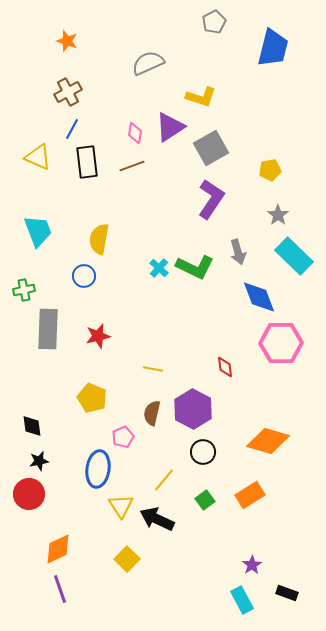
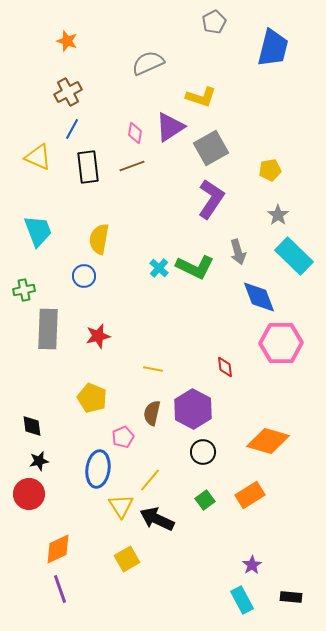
black rectangle at (87, 162): moved 1 px right, 5 px down
yellow line at (164, 480): moved 14 px left
yellow square at (127, 559): rotated 15 degrees clockwise
black rectangle at (287, 593): moved 4 px right, 4 px down; rotated 15 degrees counterclockwise
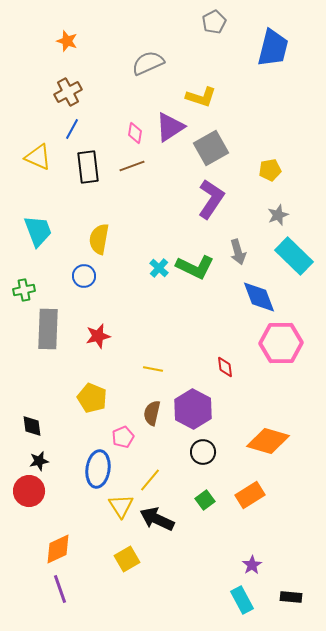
gray star at (278, 215): rotated 15 degrees clockwise
red circle at (29, 494): moved 3 px up
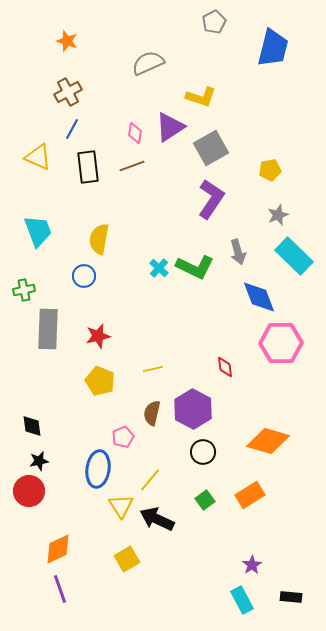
yellow line at (153, 369): rotated 24 degrees counterclockwise
yellow pentagon at (92, 398): moved 8 px right, 17 px up
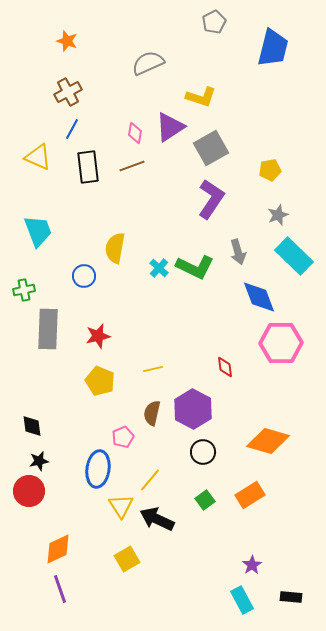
yellow semicircle at (99, 239): moved 16 px right, 9 px down
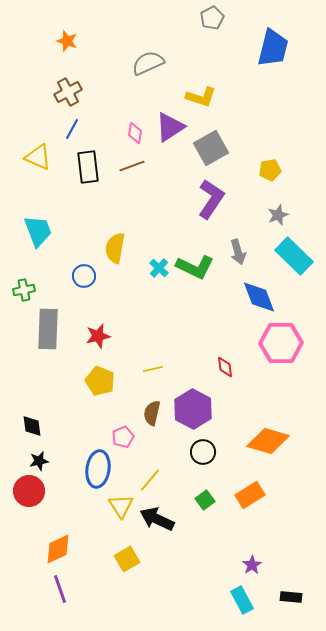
gray pentagon at (214, 22): moved 2 px left, 4 px up
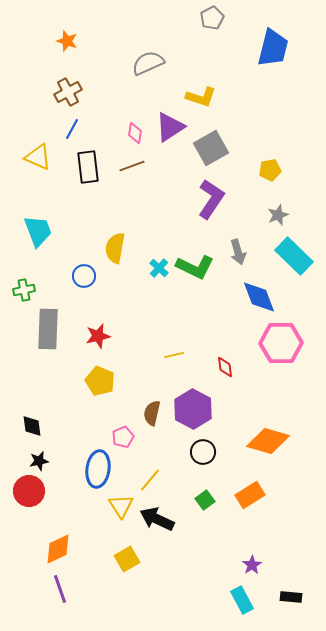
yellow line at (153, 369): moved 21 px right, 14 px up
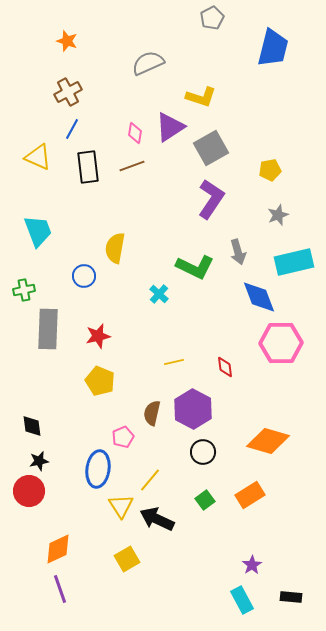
cyan rectangle at (294, 256): moved 6 px down; rotated 57 degrees counterclockwise
cyan cross at (159, 268): moved 26 px down
yellow line at (174, 355): moved 7 px down
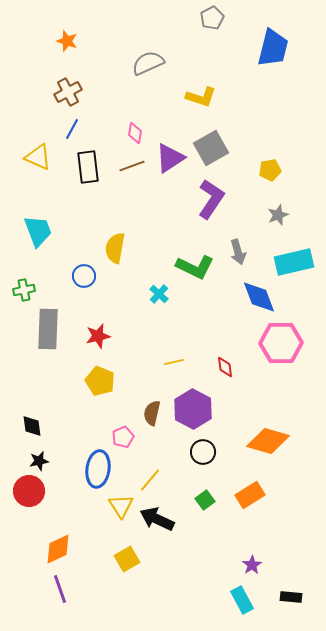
purple triangle at (170, 127): moved 31 px down
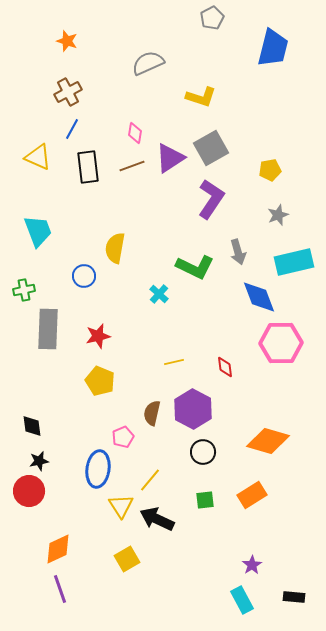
orange rectangle at (250, 495): moved 2 px right
green square at (205, 500): rotated 30 degrees clockwise
black rectangle at (291, 597): moved 3 px right
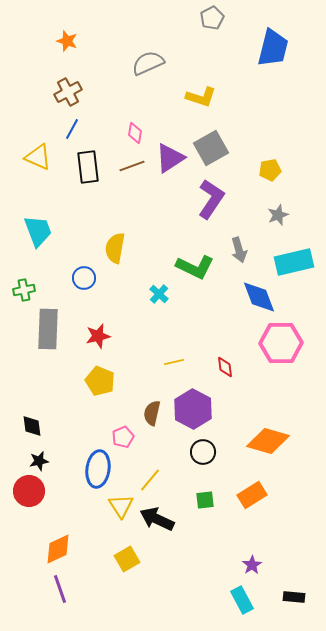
gray arrow at (238, 252): moved 1 px right, 2 px up
blue circle at (84, 276): moved 2 px down
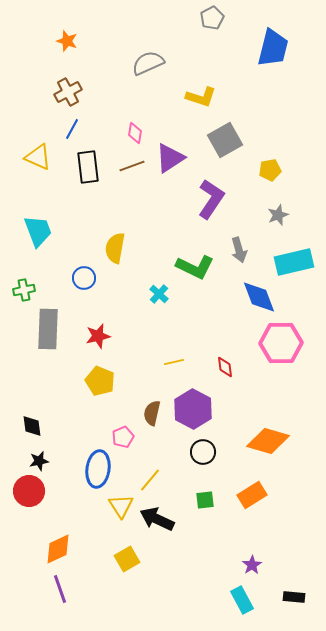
gray square at (211, 148): moved 14 px right, 8 px up
